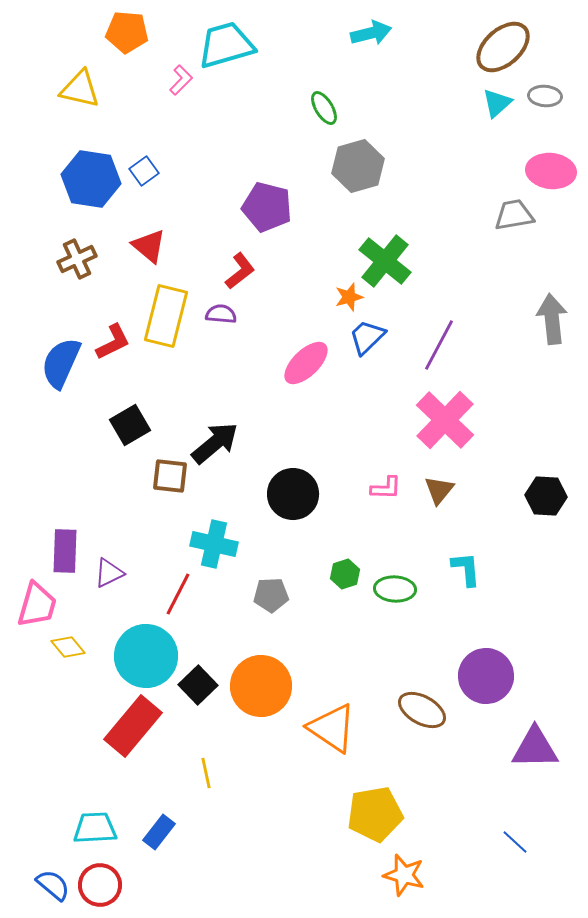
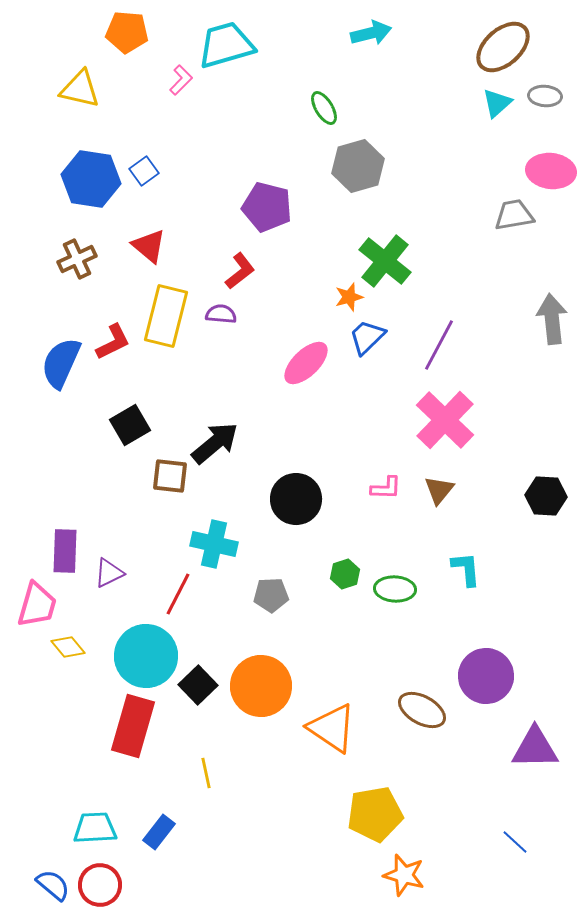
black circle at (293, 494): moved 3 px right, 5 px down
red rectangle at (133, 726): rotated 24 degrees counterclockwise
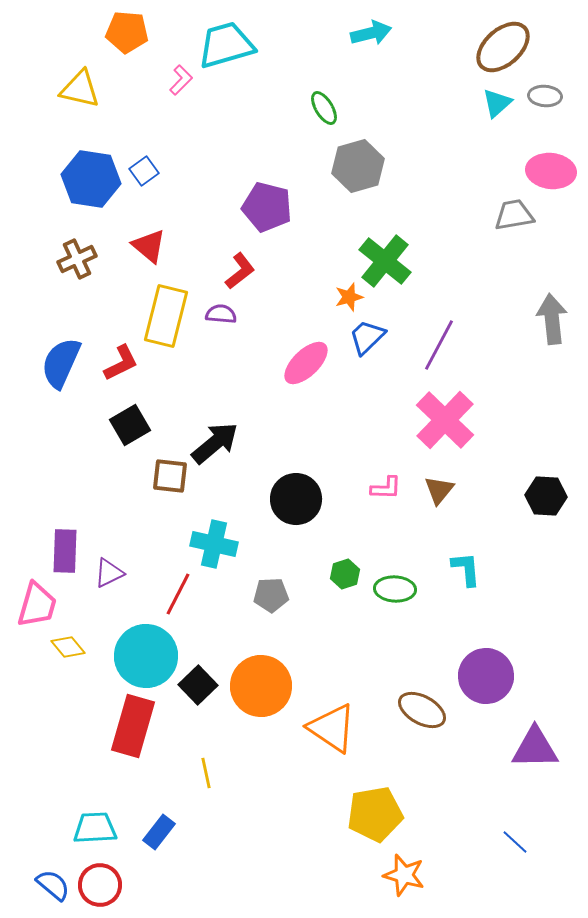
red L-shape at (113, 342): moved 8 px right, 21 px down
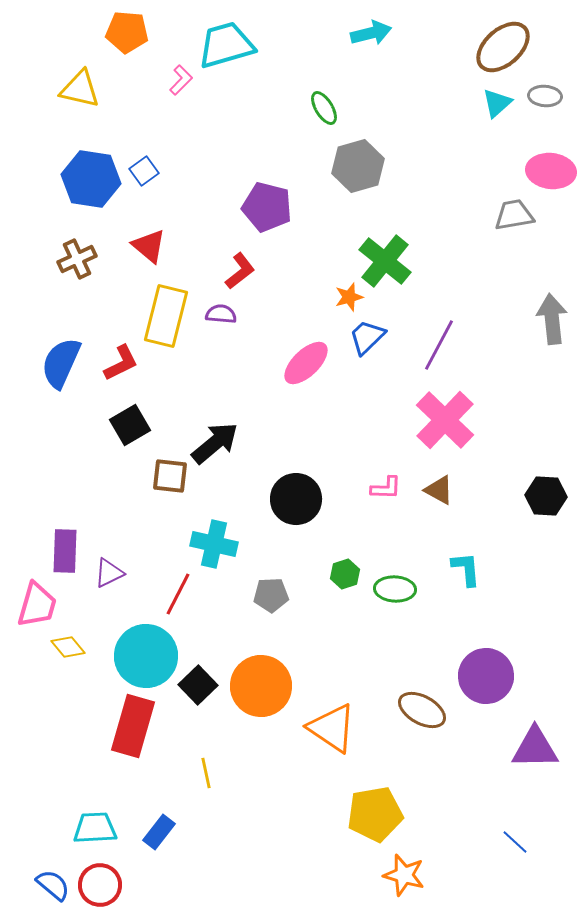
brown triangle at (439, 490): rotated 40 degrees counterclockwise
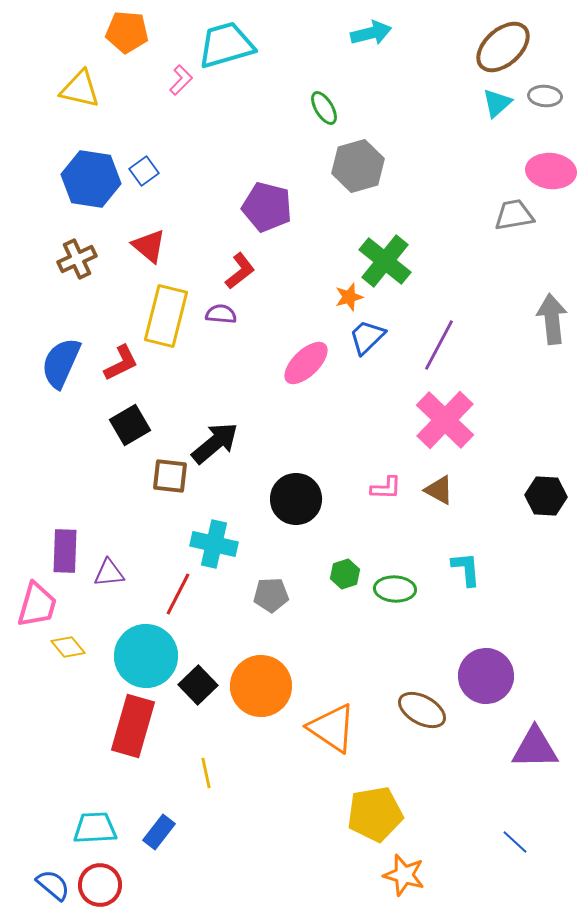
purple triangle at (109, 573): rotated 20 degrees clockwise
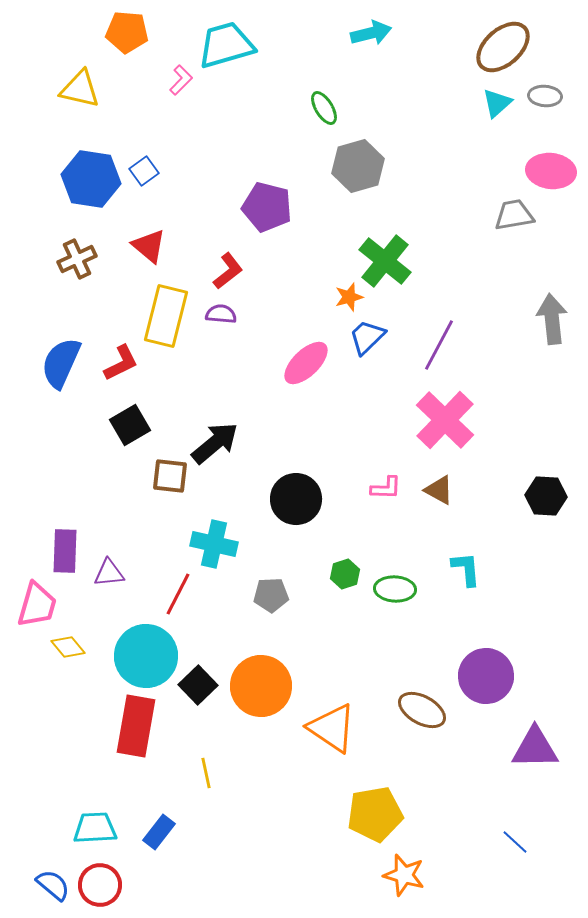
red L-shape at (240, 271): moved 12 px left
red rectangle at (133, 726): moved 3 px right; rotated 6 degrees counterclockwise
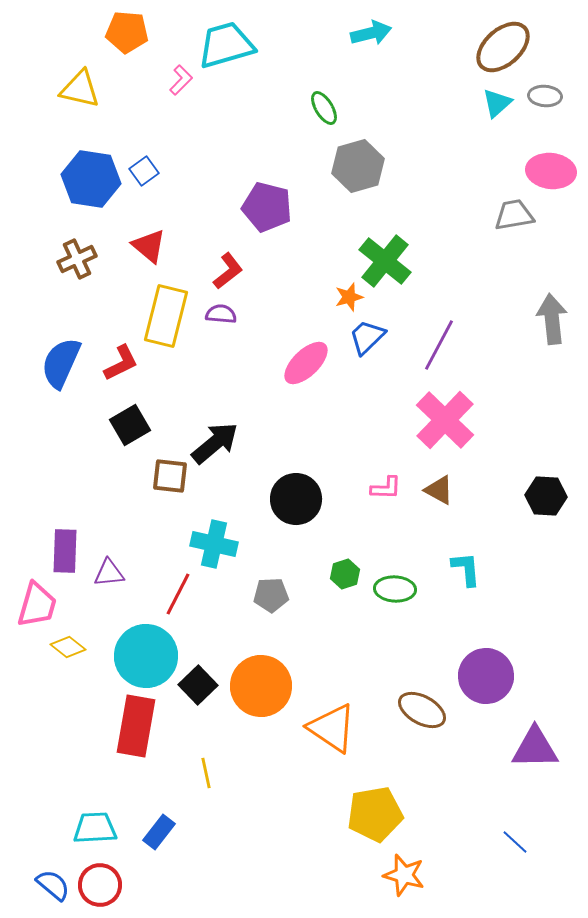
yellow diamond at (68, 647): rotated 12 degrees counterclockwise
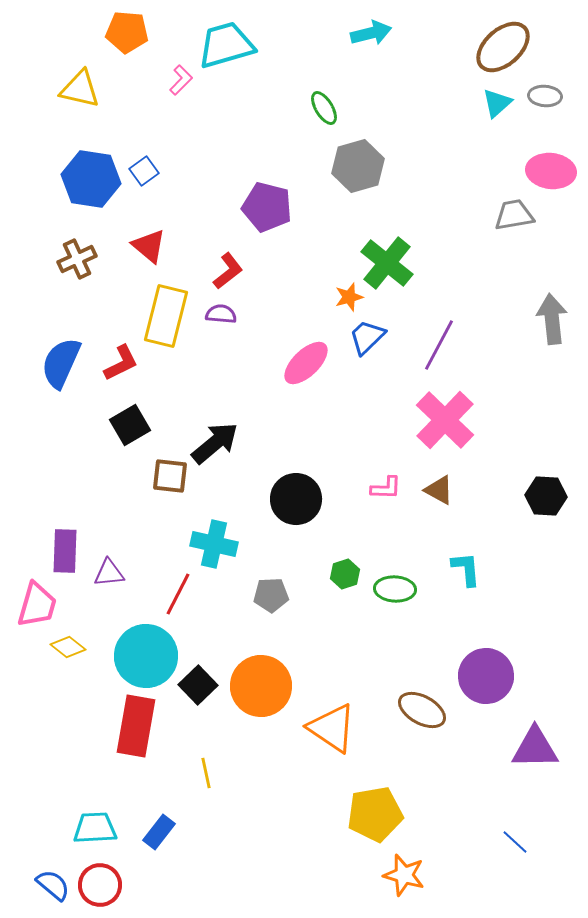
green cross at (385, 261): moved 2 px right, 2 px down
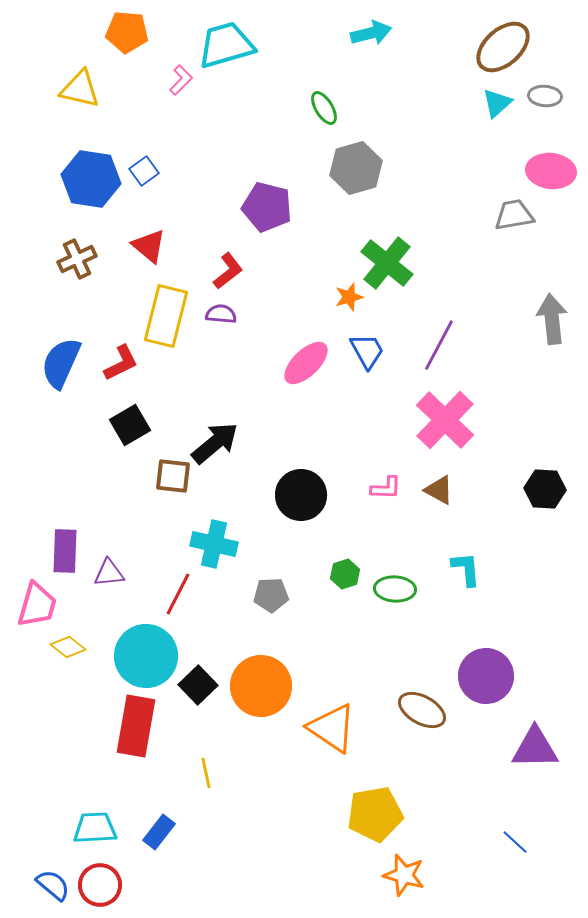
gray hexagon at (358, 166): moved 2 px left, 2 px down
blue trapezoid at (367, 337): moved 14 px down; rotated 105 degrees clockwise
brown square at (170, 476): moved 3 px right
black hexagon at (546, 496): moved 1 px left, 7 px up
black circle at (296, 499): moved 5 px right, 4 px up
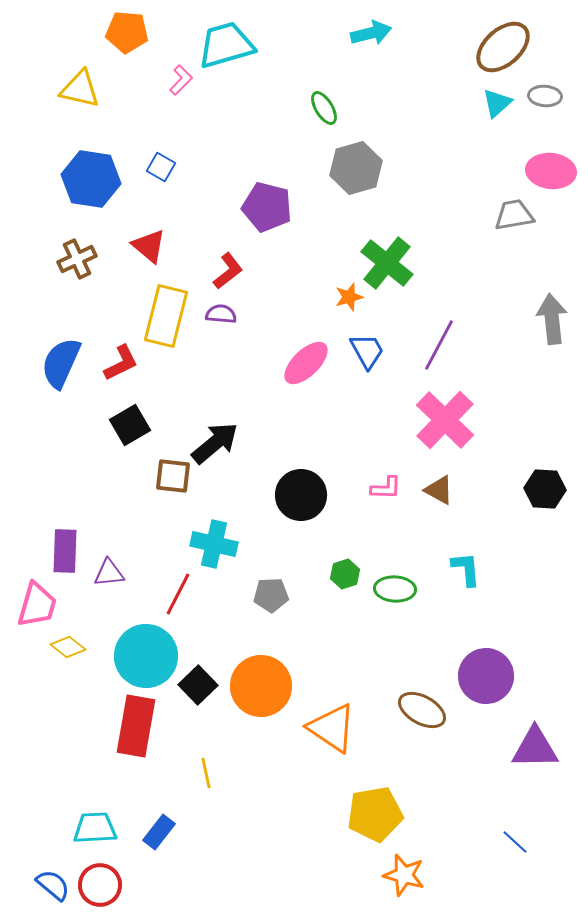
blue square at (144, 171): moved 17 px right, 4 px up; rotated 24 degrees counterclockwise
